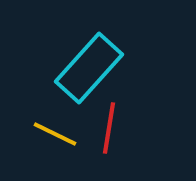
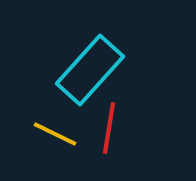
cyan rectangle: moved 1 px right, 2 px down
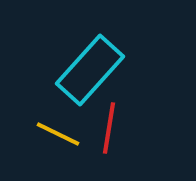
yellow line: moved 3 px right
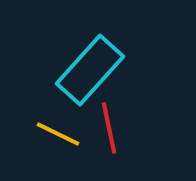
red line: rotated 21 degrees counterclockwise
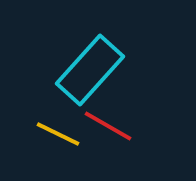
red line: moved 1 px left, 2 px up; rotated 48 degrees counterclockwise
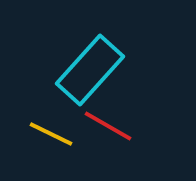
yellow line: moved 7 px left
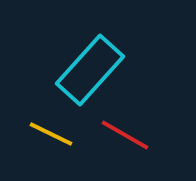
red line: moved 17 px right, 9 px down
